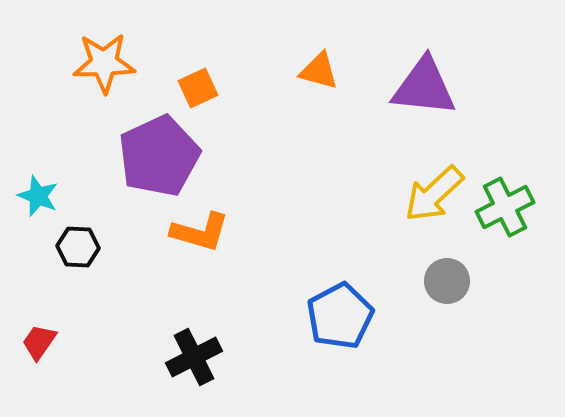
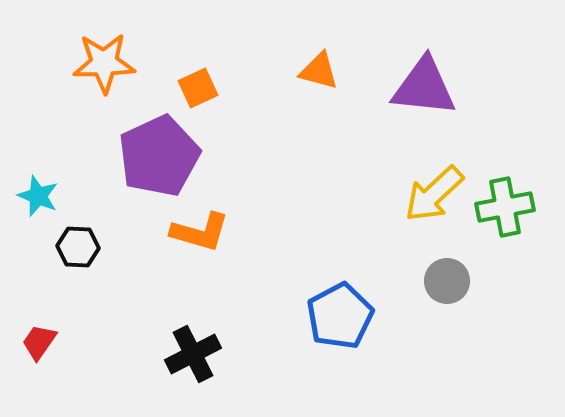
green cross: rotated 16 degrees clockwise
black cross: moved 1 px left, 3 px up
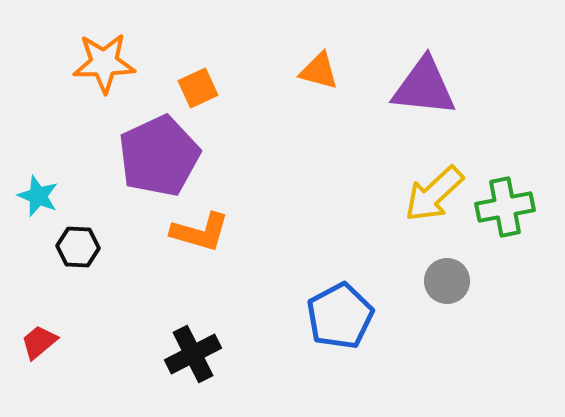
red trapezoid: rotated 15 degrees clockwise
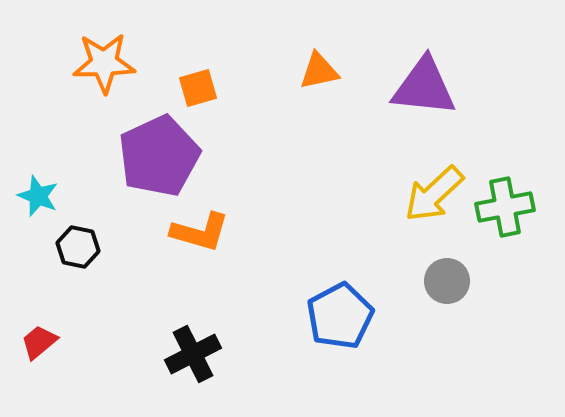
orange triangle: rotated 27 degrees counterclockwise
orange square: rotated 9 degrees clockwise
black hexagon: rotated 9 degrees clockwise
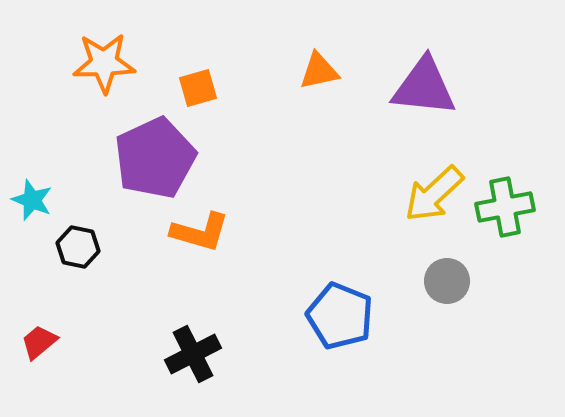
purple pentagon: moved 4 px left, 2 px down
cyan star: moved 6 px left, 4 px down
blue pentagon: rotated 22 degrees counterclockwise
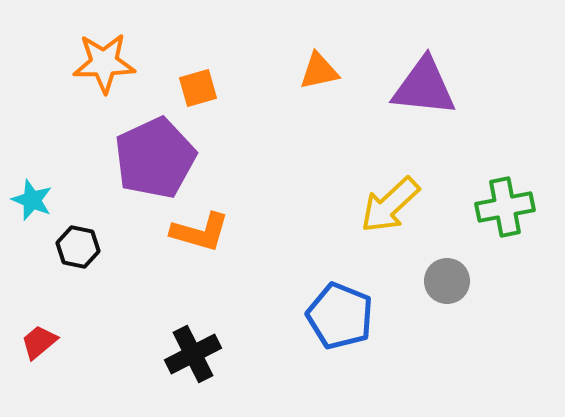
yellow arrow: moved 44 px left, 11 px down
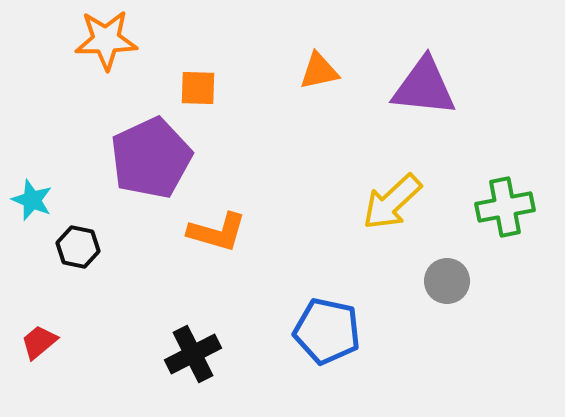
orange star: moved 2 px right, 23 px up
orange square: rotated 18 degrees clockwise
purple pentagon: moved 4 px left
yellow arrow: moved 2 px right, 3 px up
orange L-shape: moved 17 px right
blue pentagon: moved 13 px left, 15 px down; rotated 10 degrees counterclockwise
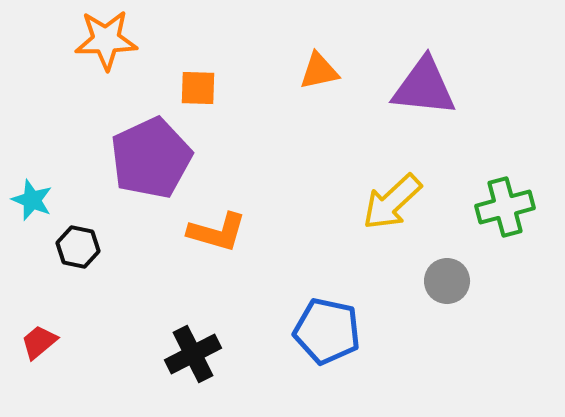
green cross: rotated 4 degrees counterclockwise
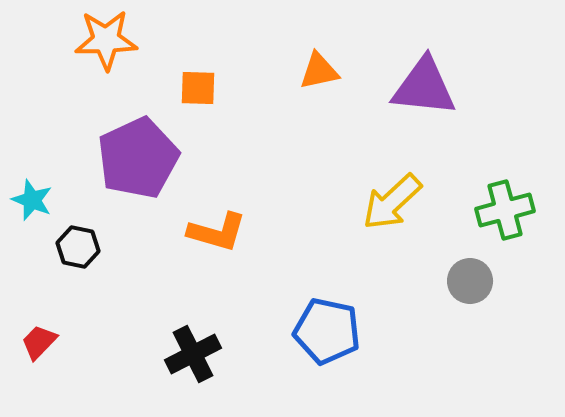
purple pentagon: moved 13 px left
green cross: moved 3 px down
gray circle: moved 23 px right
red trapezoid: rotated 6 degrees counterclockwise
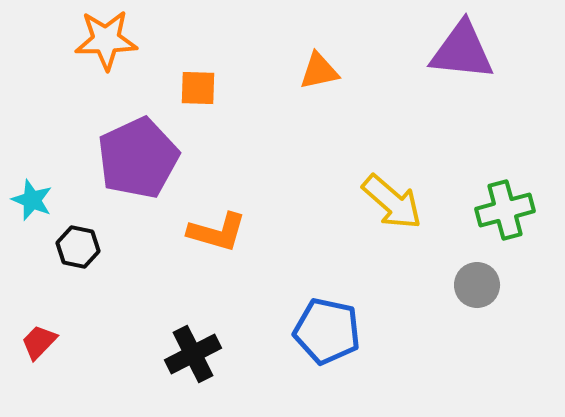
purple triangle: moved 38 px right, 36 px up
yellow arrow: rotated 96 degrees counterclockwise
gray circle: moved 7 px right, 4 px down
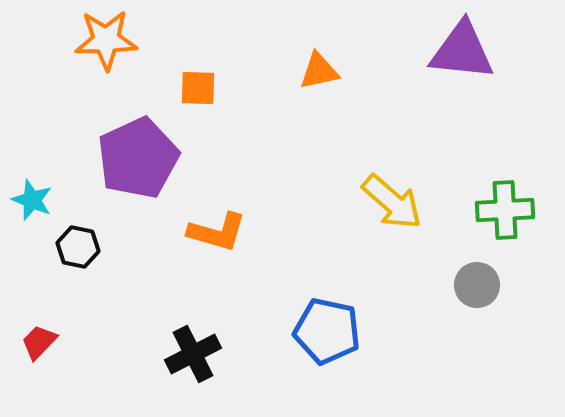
green cross: rotated 12 degrees clockwise
